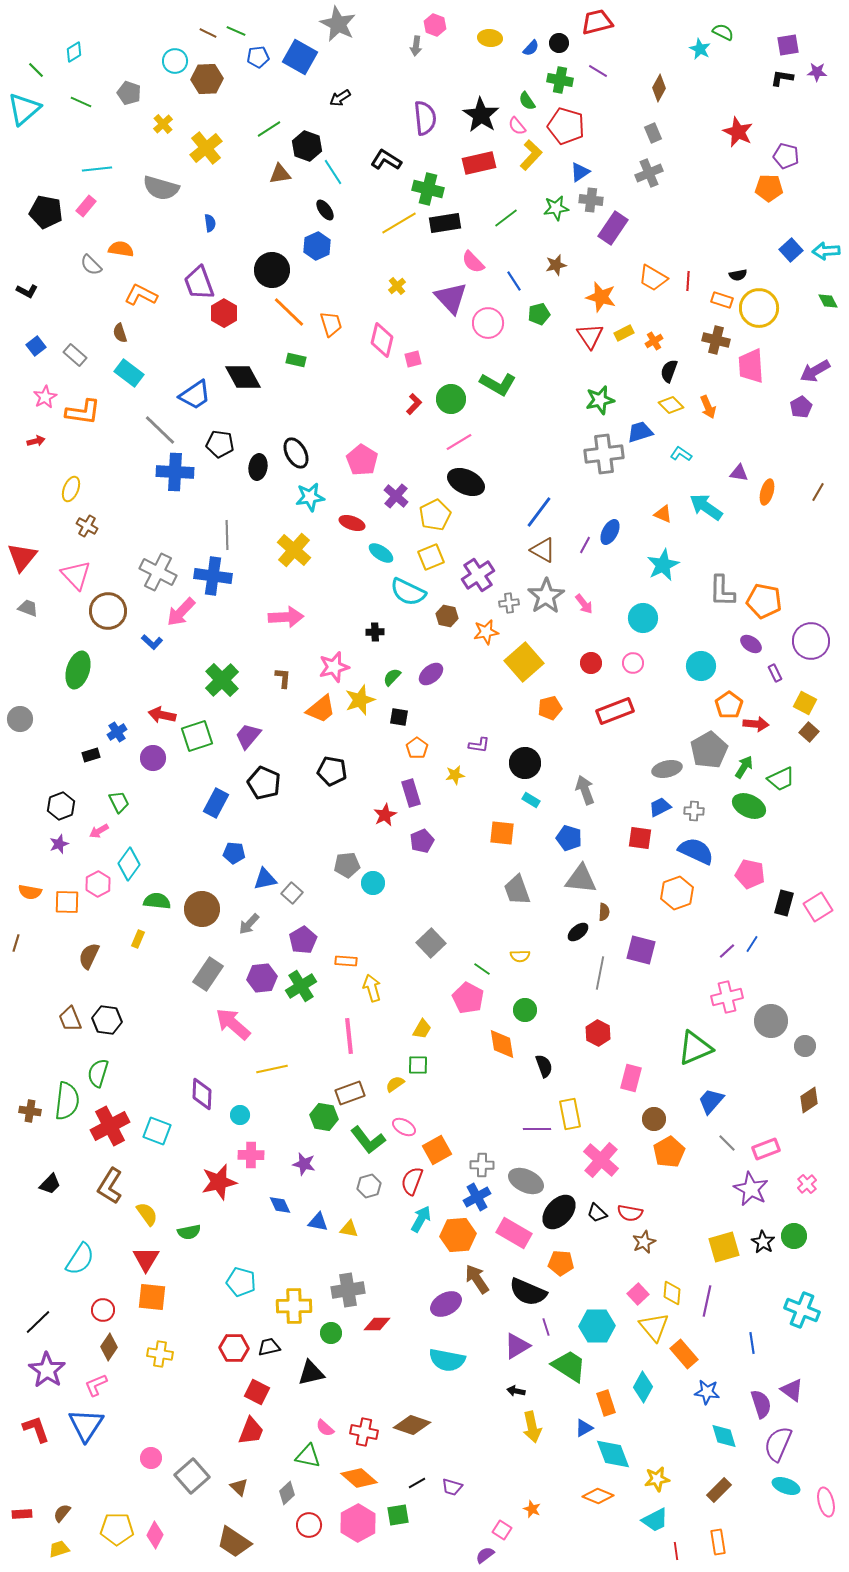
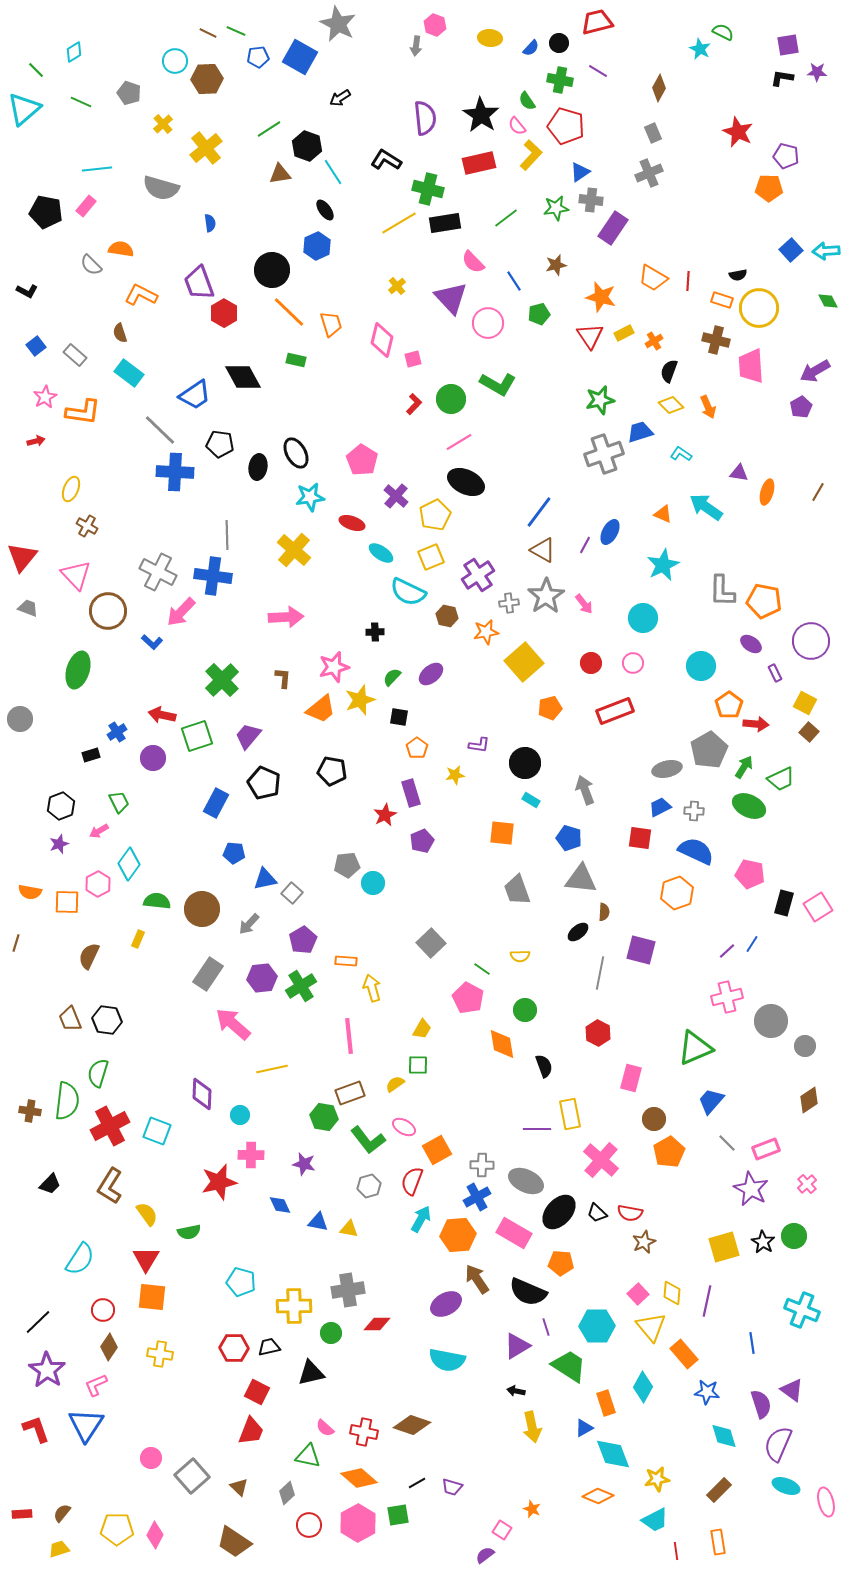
gray cross at (604, 454): rotated 12 degrees counterclockwise
yellow triangle at (654, 1327): moved 3 px left
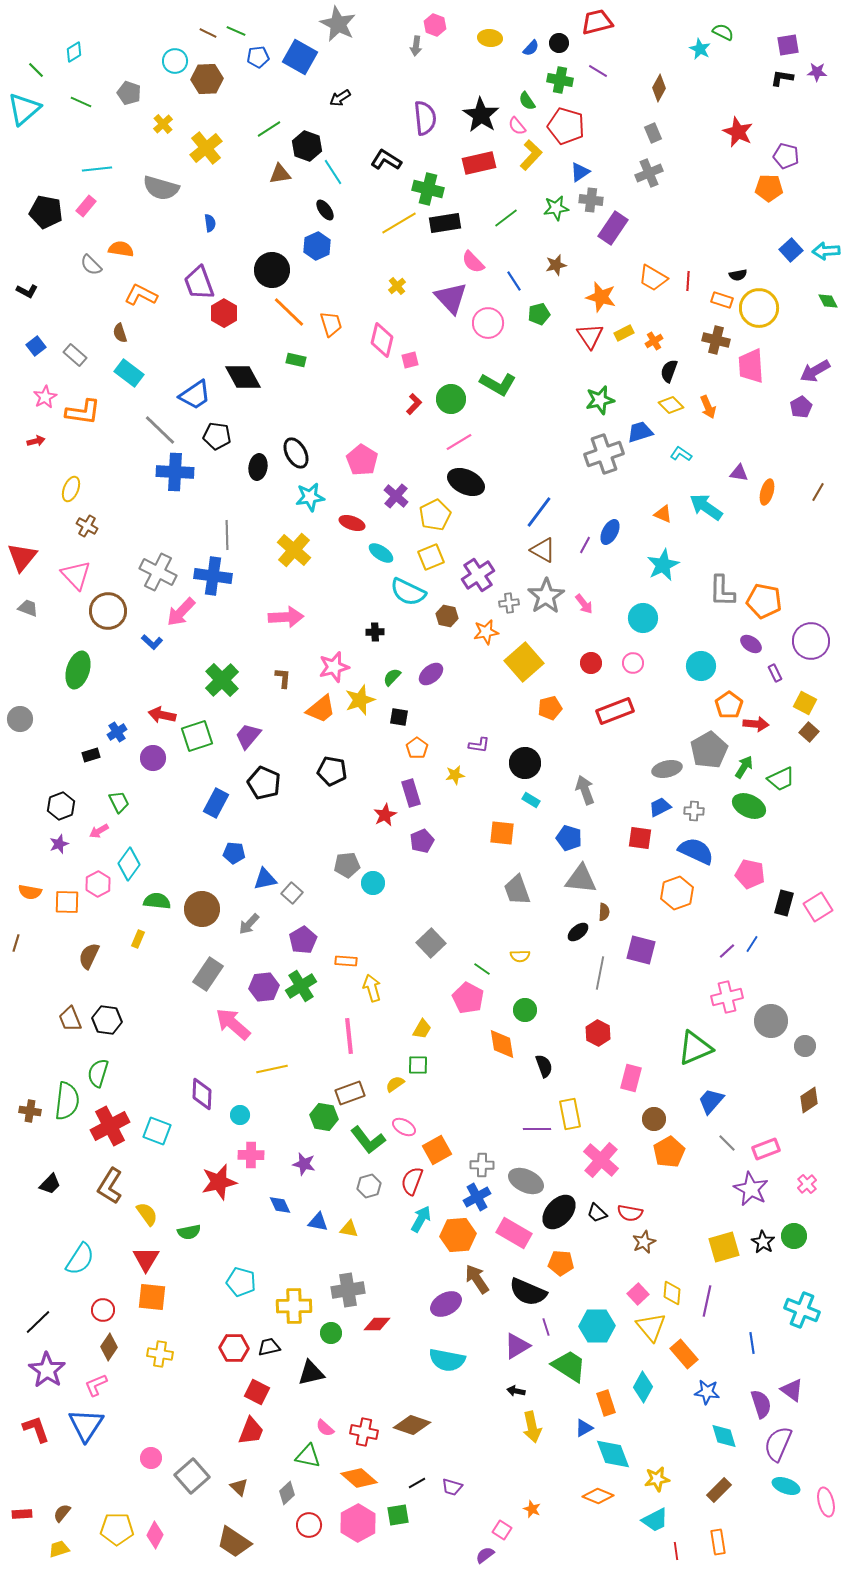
pink square at (413, 359): moved 3 px left, 1 px down
black pentagon at (220, 444): moved 3 px left, 8 px up
purple hexagon at (262, 978): moved 2 px right, 9 px down
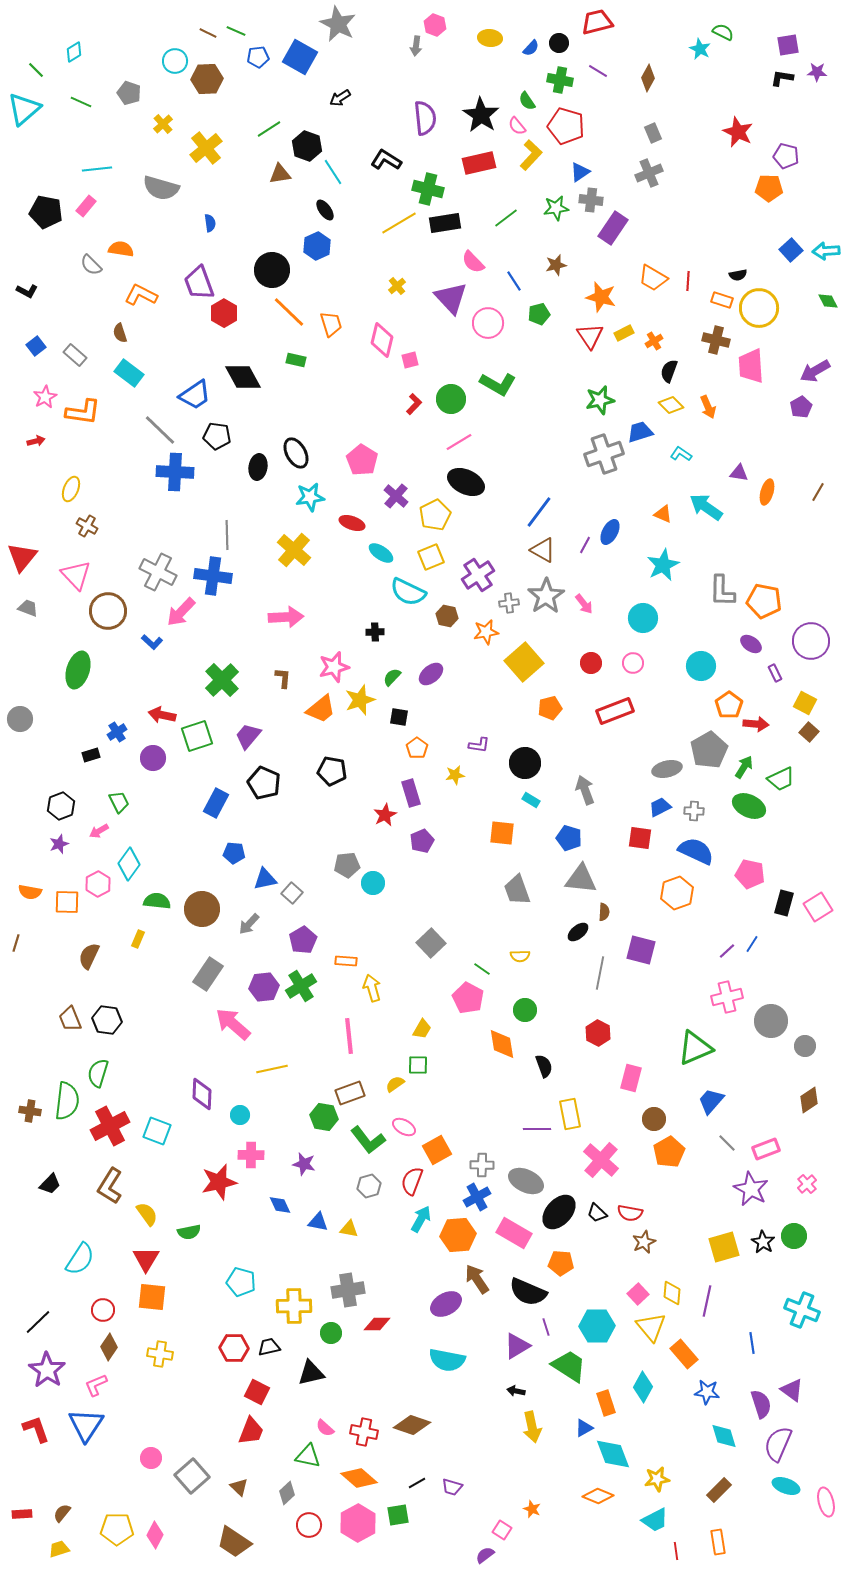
brown diamond at (659, 88): moved 11 px left, 10 px up
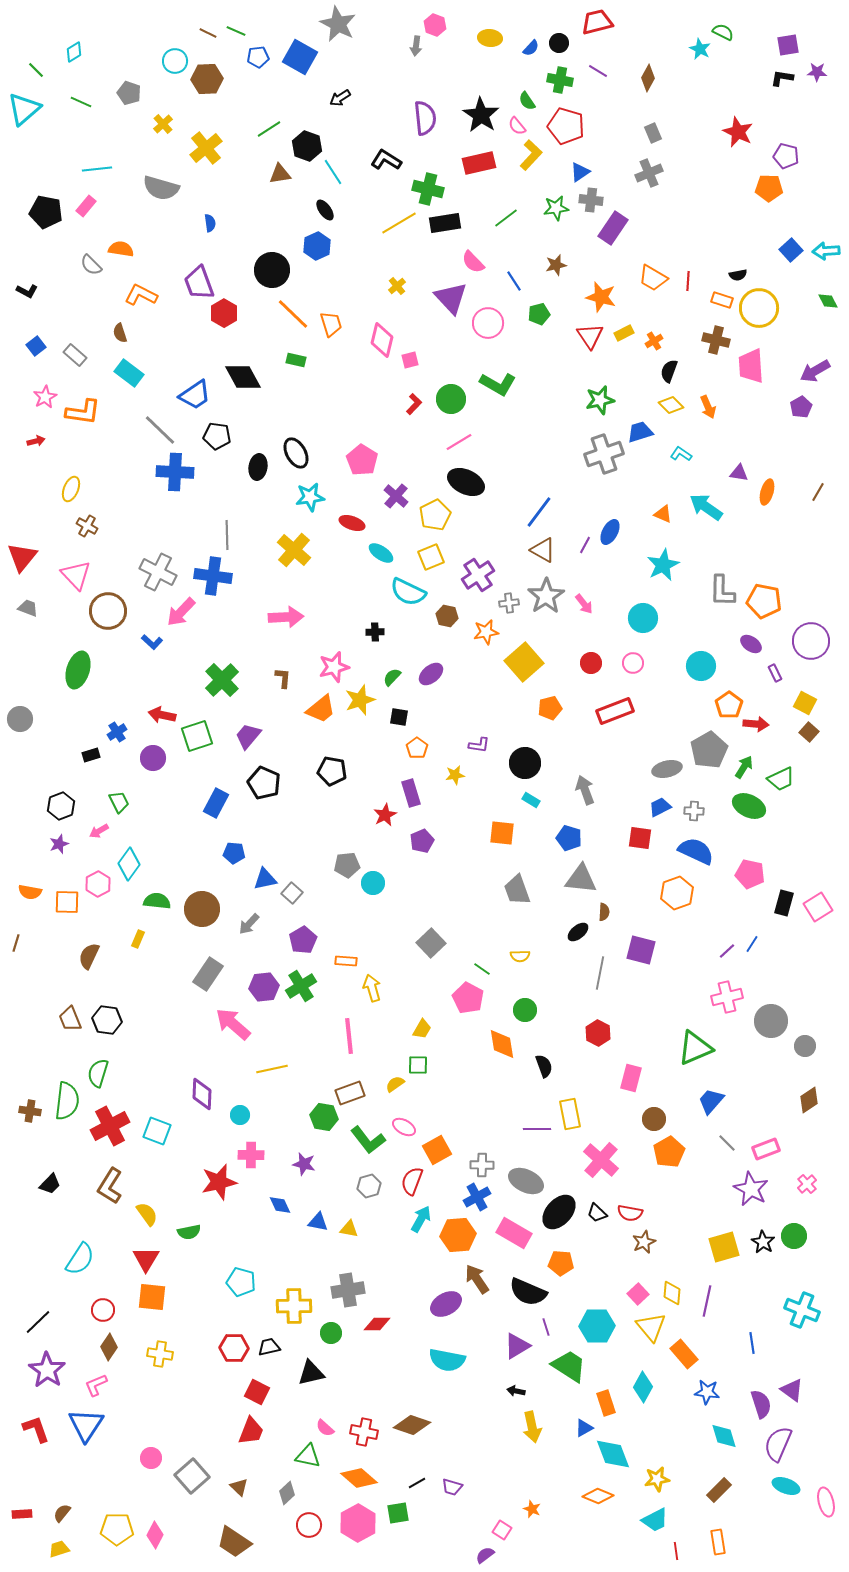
orange line at (289, 312): moved 4 px right, 2 px down
green square at (398, 1515): moved 2 px up
